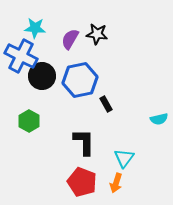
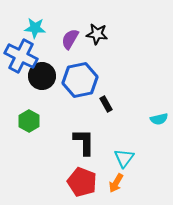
orange arrow: rotated 12 degrees clockwise
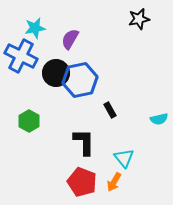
cyan star: rotated 15 degrees counterclockwise
black star: moved 42 px right, 15 px up; rotated 20 degrees counterclockwise
black circle: moved 14 px right, 3 px up
black rectangle: moved 4 px right, 6 px down
cyan triangle: rotated 15 degrees counterclockwise
orange arrow: moved 2 px left, 1 px up
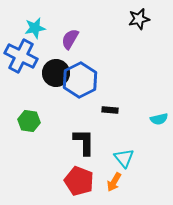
blue hexagon: rotated 16 degrees counterclockwise
black rectangle: rotated 56 degrees counterclockwise
green hexagon: rotated 20 degrees counterclockwise
red pentagon: moved 3 px left, 1 px up
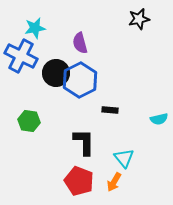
purple semicircle: moved 10 px right, 4 px down; rotated 45 degrees counterclockwise
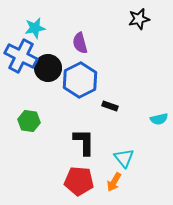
black circle: moved 8 px left, 5 px up
black rectangle: moved 4 px up; rotated 14 degrees clockwise
red pentagon: rotated 16 degrees counterclockwise
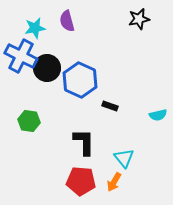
purple semicircle: moved 13 px left, 22 px up
black circle: moved 1 px left
blue hexagon: rotated 8 degrees counterclockwise
cyan semicircle: moved 1 px left, 4 px up
red pentagon: moved 2 px right
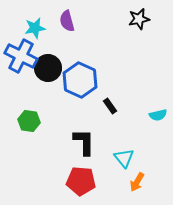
black circle: moved 1 px right
black rectangle: rotated 35 degrees clockwise
orange arrow: moved 23 px right
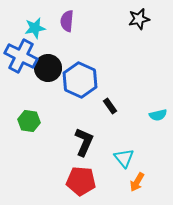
purple semicircle: rotated 20 degrees clockwise
black L-shape: rotated 24 degrees clockwise
